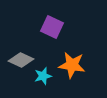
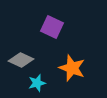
orange star: moved 3 px down; rotated 12 degrees clockwise
cyan star: moved 6 px left, 7 px down
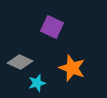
gray diamond: moved 1 px left, 2 px down
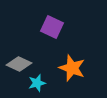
gray diamond: moved 1 px left, 2 px down
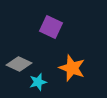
purple square: moved 1 px left
cyan star: moved 1 px right, 1 px up
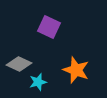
purple square: moved 2 px left
orange star: moved 4 px right, 2 px down
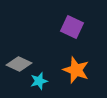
purple square: moved 23 px right
cyan star: moved 1 px right, 1 px up
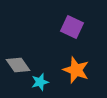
gray diamond: moved 1 px left, 1 px down; rotated 30 degrees clockwise
cyan star: moved 1 px right, 1 px down
